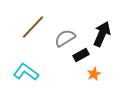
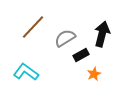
black arrow: rotated 10 degrees counterclockwise
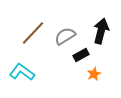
brown line: moved 6 px down
black arrow: moved 1 px left, 3 px up
gray semicircle: moved 2 px up
cyan L-shape: moved 4 px left
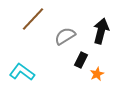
brown line: moved 14 px up
black rectangle: moved 5 px down; rotated 35 degrees counterclockwise
orange star: moved 3 px right
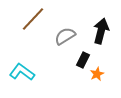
black rectangle: moved 2 px right
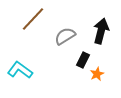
cyan L-shape: moved 2 px left, 2 px up
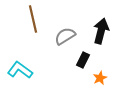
brown line: rotated 56 degrees counterclockwise
orange star: moved 3 px right, 4 px down
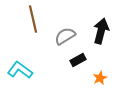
black rectangle: moved 5 px left; rotated 35 degrees clockwise
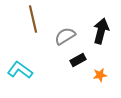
orange star: moved 3 px up; rotated 16 degrees clockwise
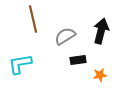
black rectangle: rotated 21 degrees clockwise
cyan L-shape: moved 6 px up; rotated 45 degrees counterclockwise
